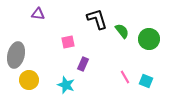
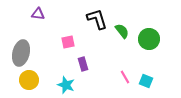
gray ellipse: moved 5 px right, 2 px up
purple rectangle: rotated 40 degrees counterclockwise
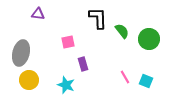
black L-shape: moved 1 px right, 1 px up; rotated 15 degrees clockwise
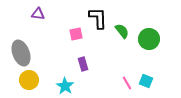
pink square: moved 8 px right, 8 px up
gray ellipse: rotated 35 degrees counterclockwise
pink line: moved 2 px right, 6 px down
cyan star: moved 1 px left, 1 px down; rotated 12 degrees clockwise
